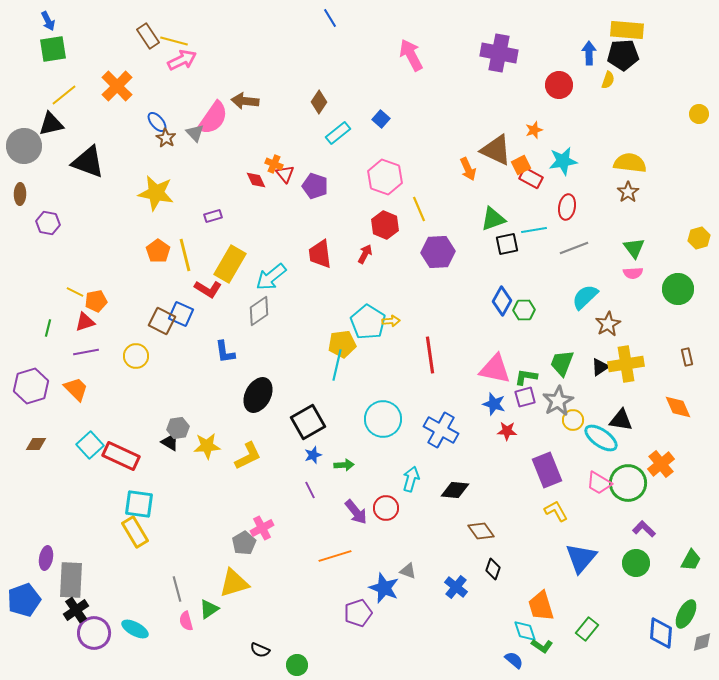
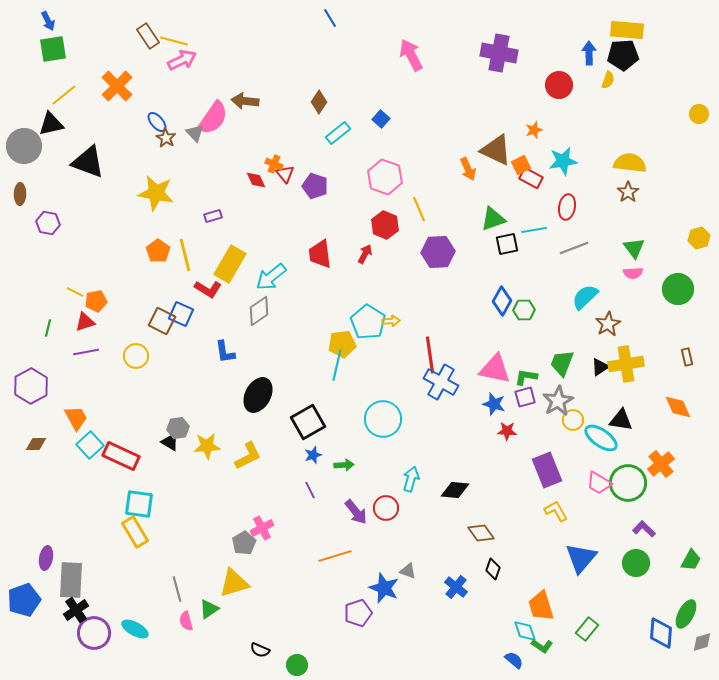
purple hexagon at (31, 386): rotated 12 degrees counterclockwise
orange trapezoid at (76, 389): moved 29 px down; rotated 16 degrees clockwise
blue cross at (441, 430): moved 48 px up
brown diamond at (481, 531): moved 2 px down
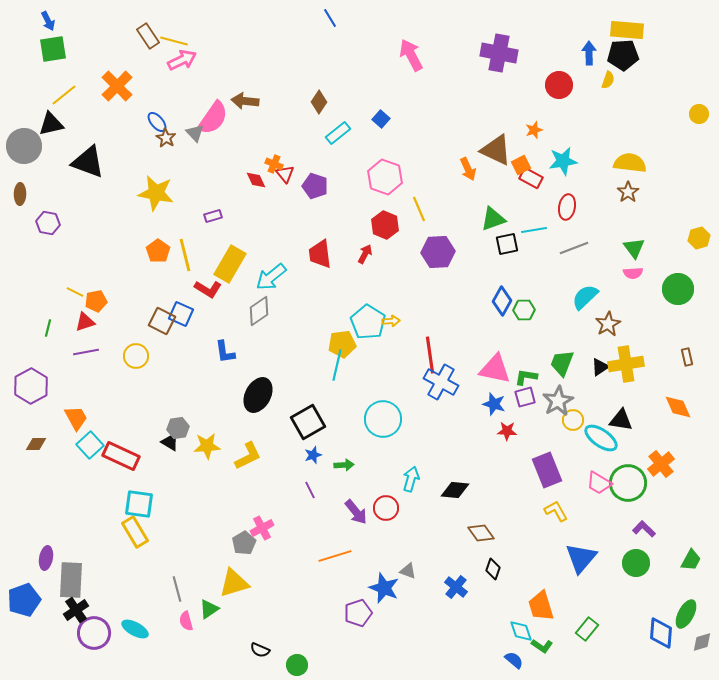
cyan diamond at (525, 631): moved 4 px left
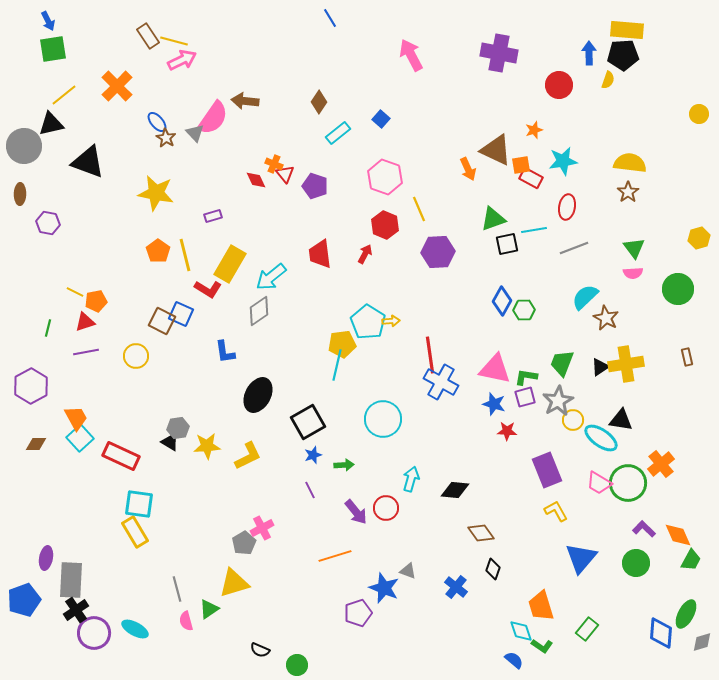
orange square at (521, 165): rotated 18 degrees clockwise
brown star at (608, 324): moved 2 px left, 6 px up; rotated 15 degrees counterclockwise
orange diamond at (678, 407): moved 128 px down
cyan square at (90, 445): moved 10 px left, 7 px up
